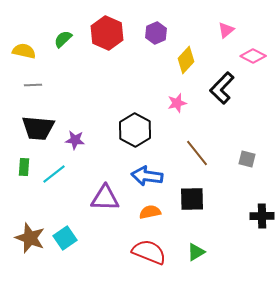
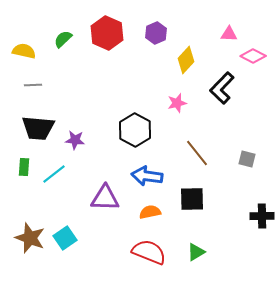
pink triangle: moved 3 px right, 4 px down; rotated 42 degrees clockwise
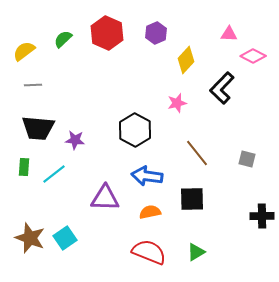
yellow semicircle: rotated 50 degrees counterclockwise
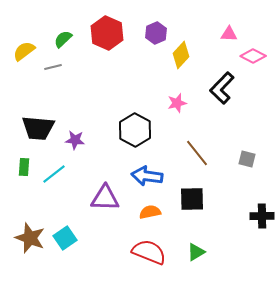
yellow diamond: moved 5 px left, 5 px up
gray line: moved 20 px right, 18 px up; rotated 12 degrees counterclockwise
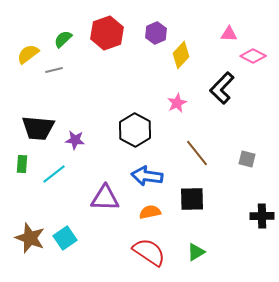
red hexagon: rotated 16 degrees clockwise
yellow semicircle: moved 4 px right, 3 px down
gray line: moved 1 px right, 3 px down
pink star: rotated 12 degrees counterclockwise
green rectangle: moved 2 px left, 3 px up
red semicircle: rotated 12 degrees clockwise
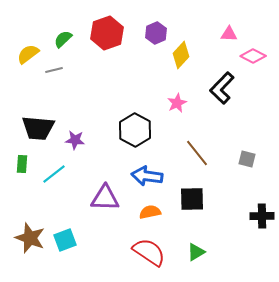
cyan square: moved 2 px down; rotated 15 degrees clockwise
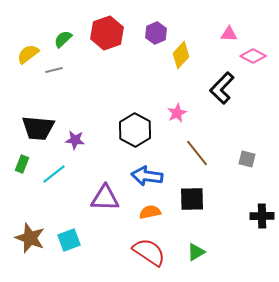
pink star: moved 10 px down
green rectangle: rotated 18 degrees clockwise
cyan square: moved 4 px right
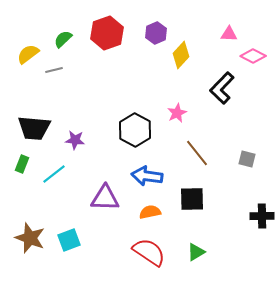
black trapezoid: moved 4 px left
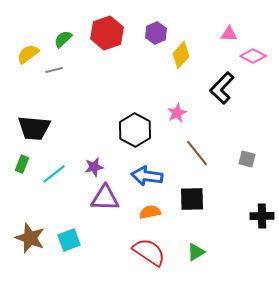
purple star: moved 19 px right, 27 px down; rotated 18 degrees counterclockwise
